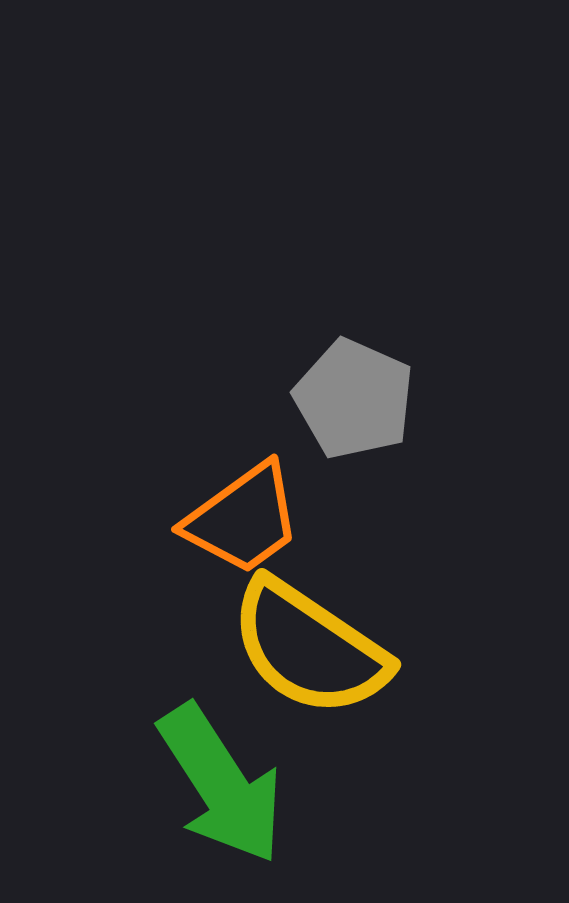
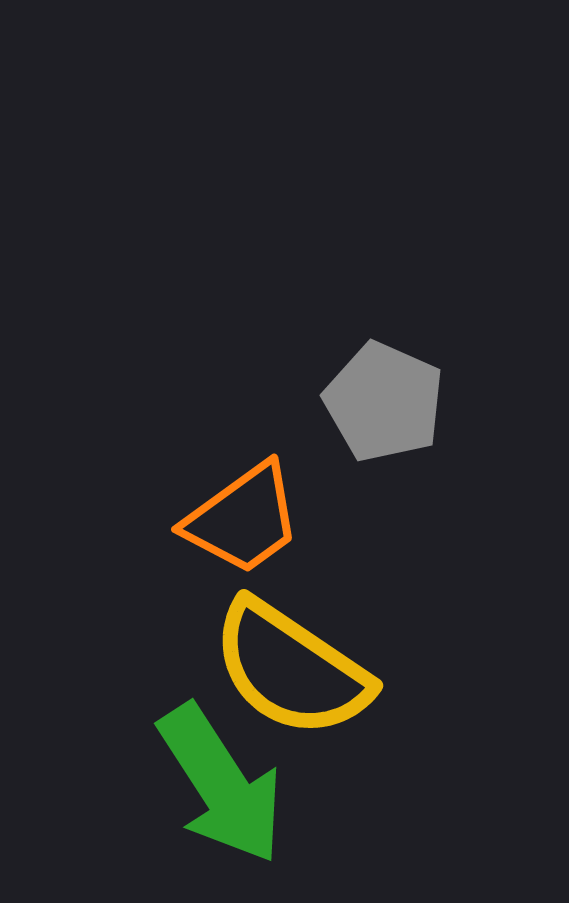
gray pentagon: moved 30 px right, 3 px down
yellow semicircle: moved 18 px left, 21 px down
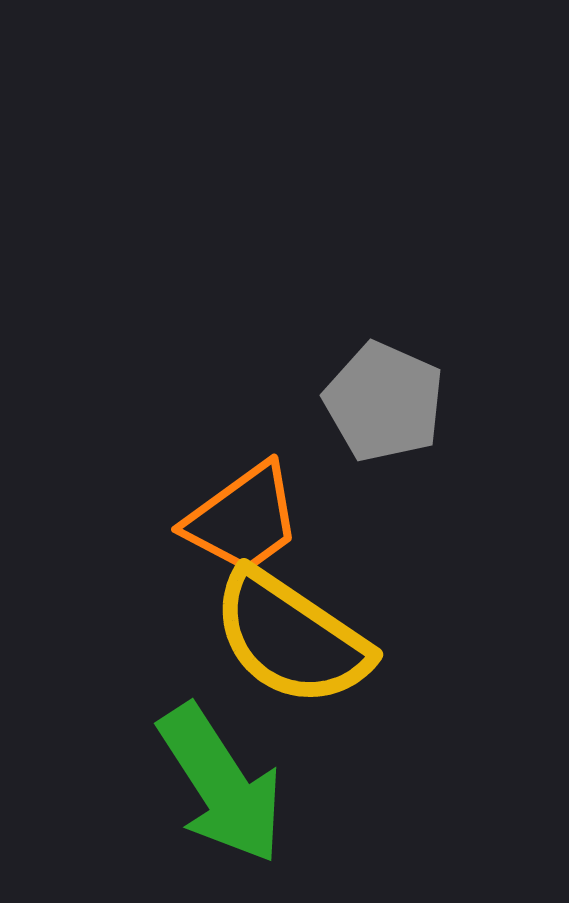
yellow semicircle: moved 31 px up
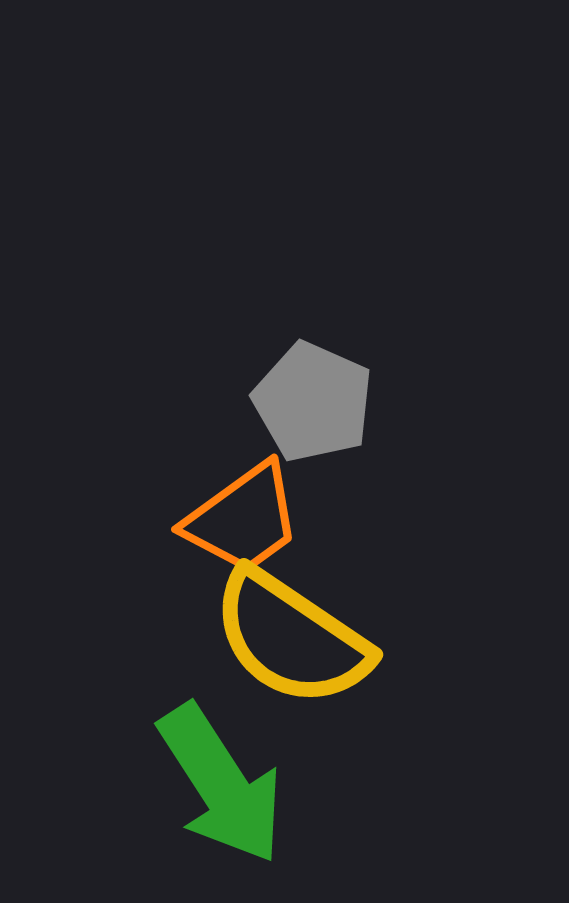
gray pentagon: moved 71 px left
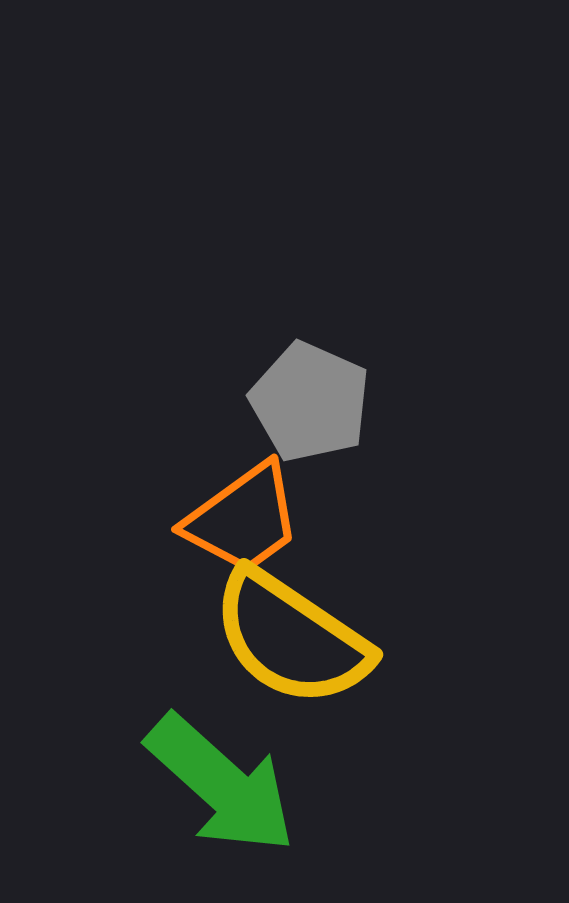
gray pentagon: moved 3 px left
green arrow: rotated 15 degrees counterclockwise
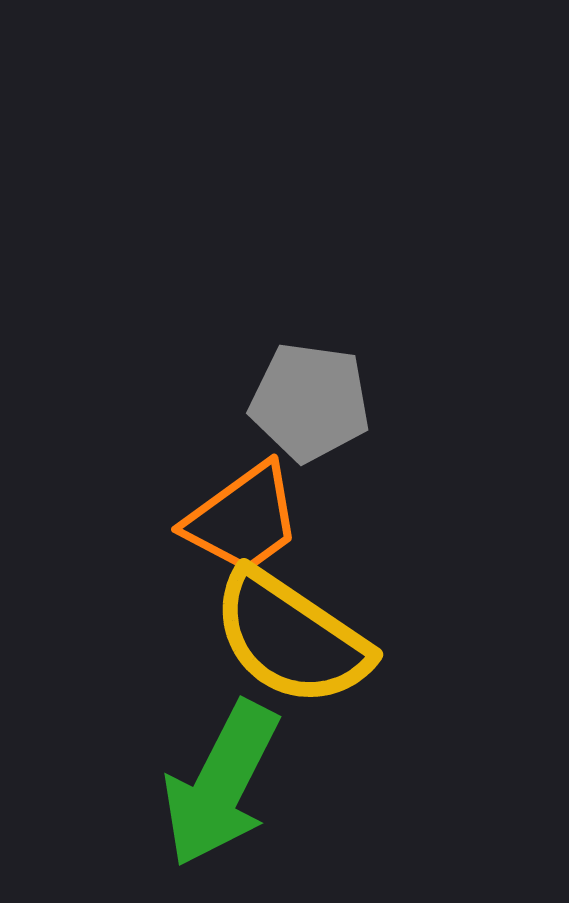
gray pentagon: rotated 16 degrees counterclockwise
green arrow: rotated 75 degrees clockwise
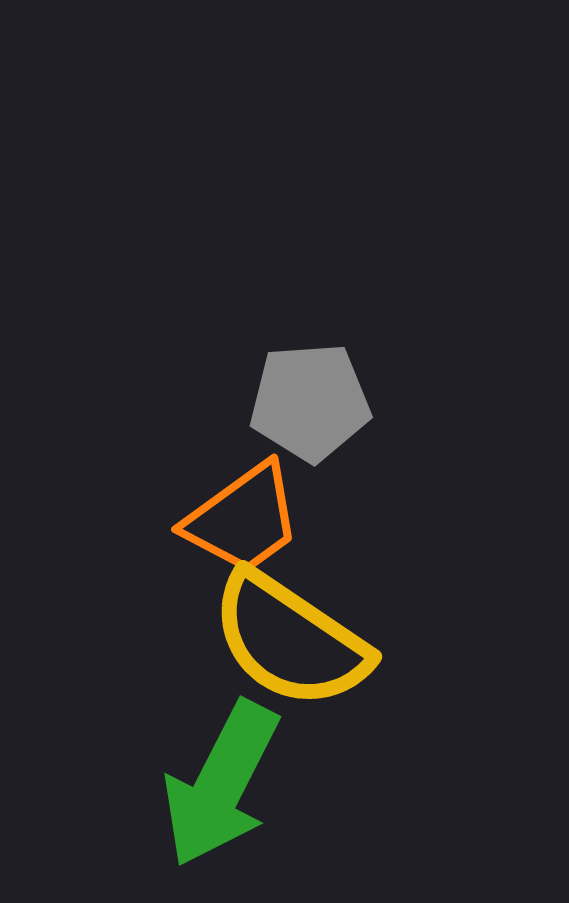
gray pentagon: rotated 12 degrees counterclockwise
yellow semicircle: moved 1 px left, 2 px down
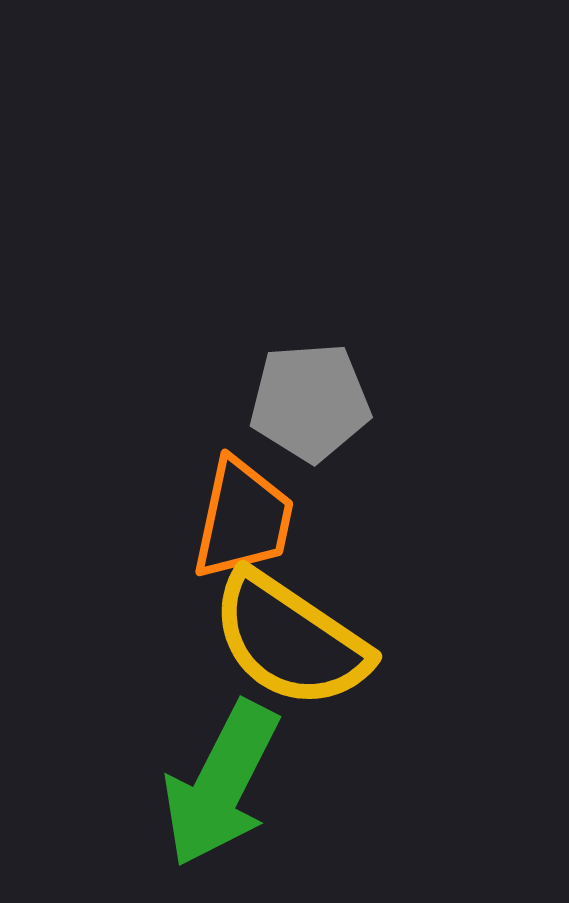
orange trapezoid: rotated 42 degrees counterclockwise
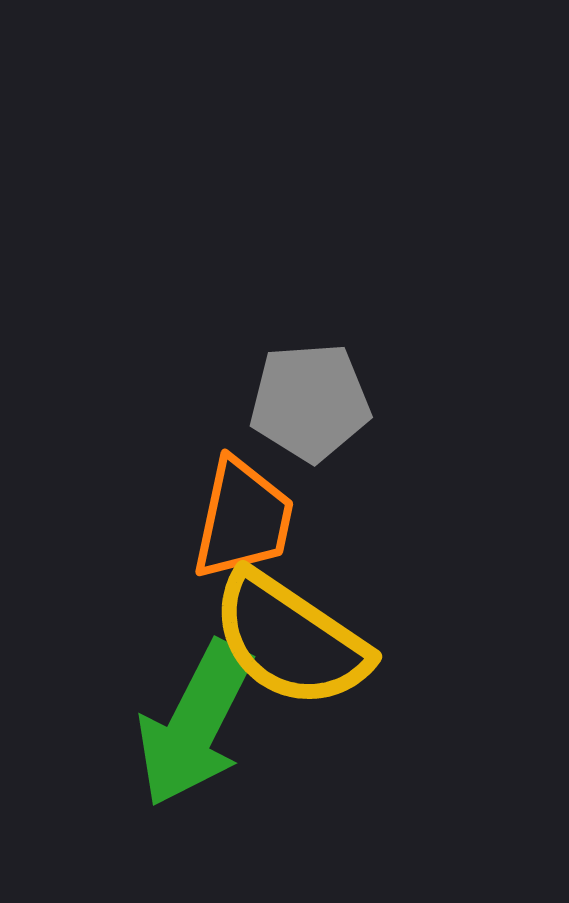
green arrow: moved 26 px left, 60 px up
